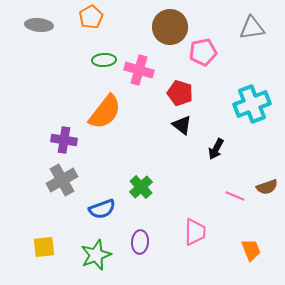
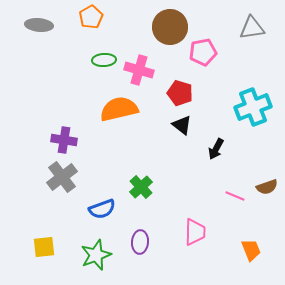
cyan cross: moved 1 px right, 3 px down
orange semicircle: moved 14 px right, 3 px up; rotated 141 degrees counterclockwise
gray cross: moved 3 px up; rotated 8 degrees counterclockwise
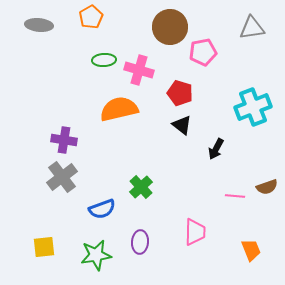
pink line: rotated 18 degrees counterclockwise
green star: rotated 12 degrees clockwise
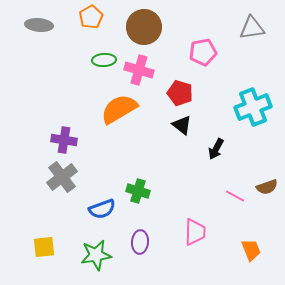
brown circle: moved 26 px left
orange semicircle: rotated 18 degrees counterclockwise
green cross: moved 3 px left, 4 px down; rotated 30 degrees counterclockwise
pink line: rotated 24 degrees clockwise
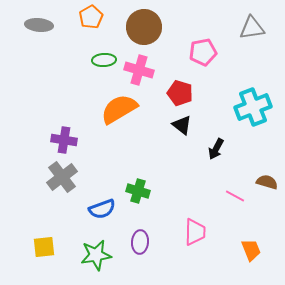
brown semicircle: moved 5 px up; rotated 145 degrees counterclockwise
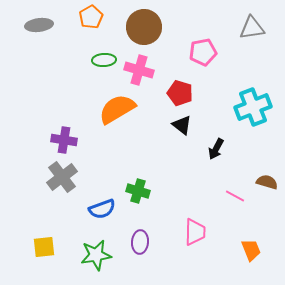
gray ellipse: rotated 12 degrees counterclockwise
orange semicircle: moved 2 px left
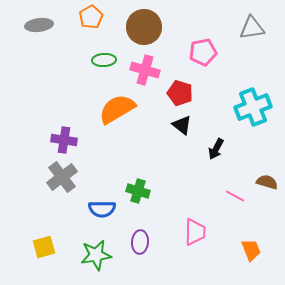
pink cross: moved 6 px right
blue semicircle: rotated 20 degrees clockwise
yellow square: rotated 10 degrees counterclockwise
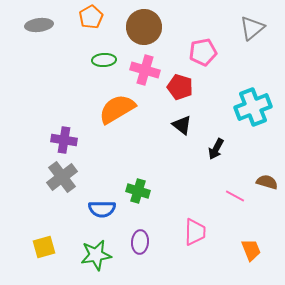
gray triangle: rotated 32 degrees counterclockwise
red pentagon: moved 6 px up
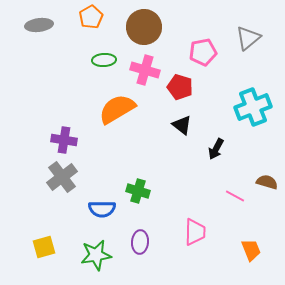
gray triangle: moved 4 px left, 10 px down
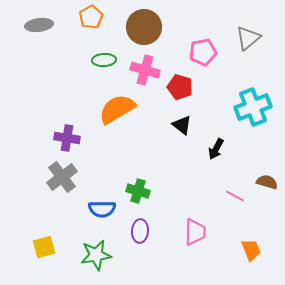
purple cross: moved 3 px right, 2 px up
purple ellipse: moved 11 px up
